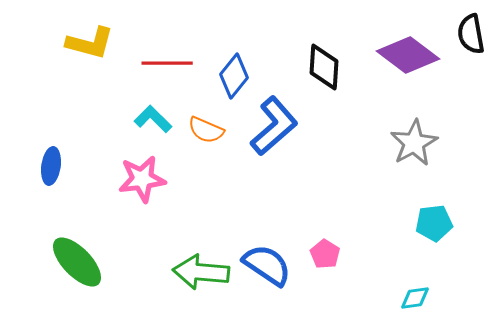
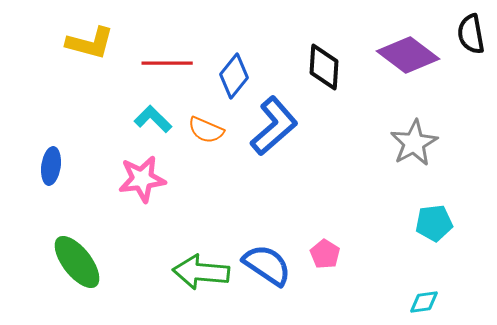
green ellipse: rotated 6 degrees clockwise
cyan diamond: moved 9 px right, 4 px down
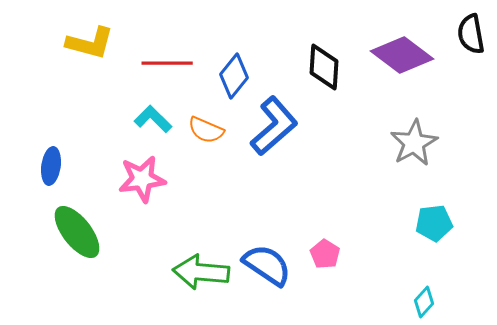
purple diamond: moved 6 px left
green ellipse: moved 30 px up
cyan diamond: rotated 40 degrees counterclockwise
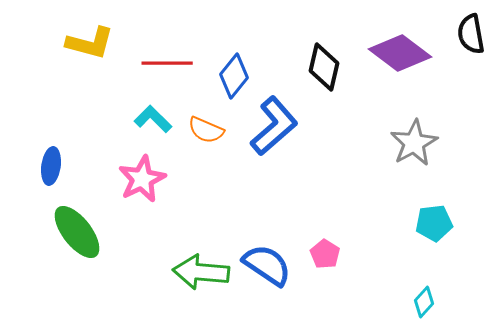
purple diamond: moved 2 px left, 2 px up
black diamond: rotated 9 degrees clockwise
pink star: rotated 18 degrees counterclockwise
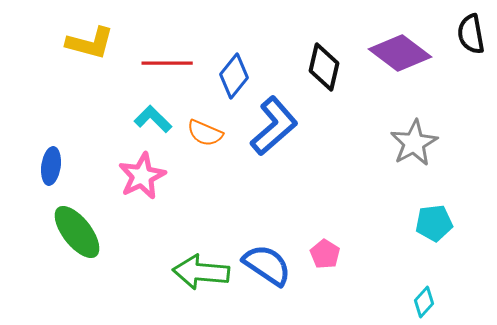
orange semicircle: moved 1 px left, 3 px down
pink star: moved 3 px up
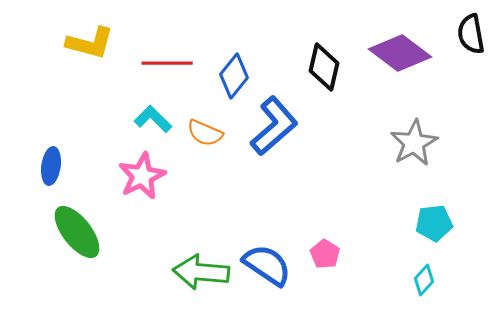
cyan diamond: moved 22 px up
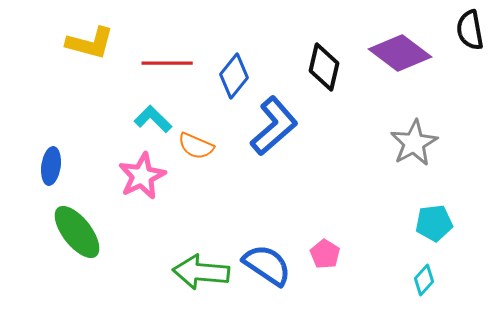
black semicircle: moved 1 px left, 4 px up
orange semicircle: moved 9 px left, 13 px down
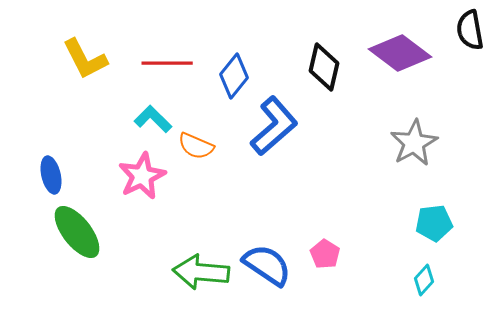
yellow L-shape: moved 5 px left, 16 px down; rotated 48 degrees clockwise
blue ellipse: moved 9 px down; rotated 21 degrees counterclockwise
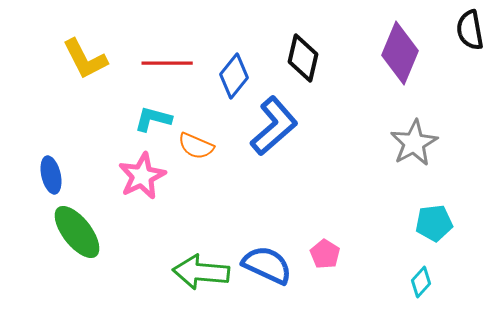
purple diamond: rotated 76 degrees clockwise
black diamond: moved 21 px left, 9 px up
cyan L-shape: rotated 30 degrees counterclockwise
blue semicircle: rotated 9 degrees counterclockwise
cyan diamond: moved 3 px left, 2 px down
